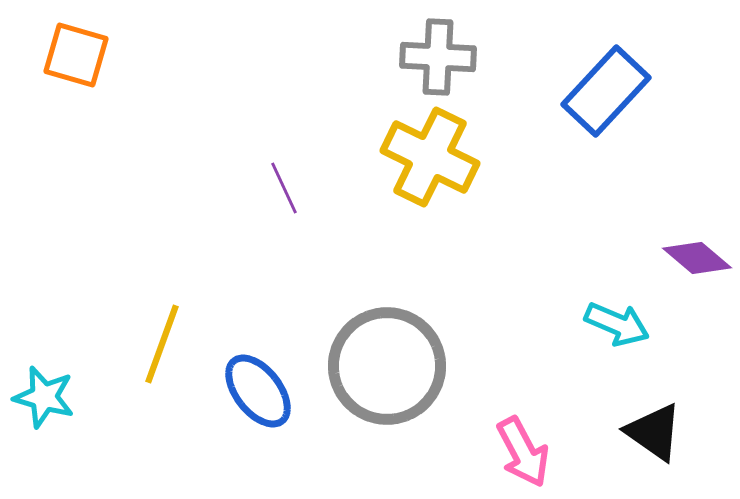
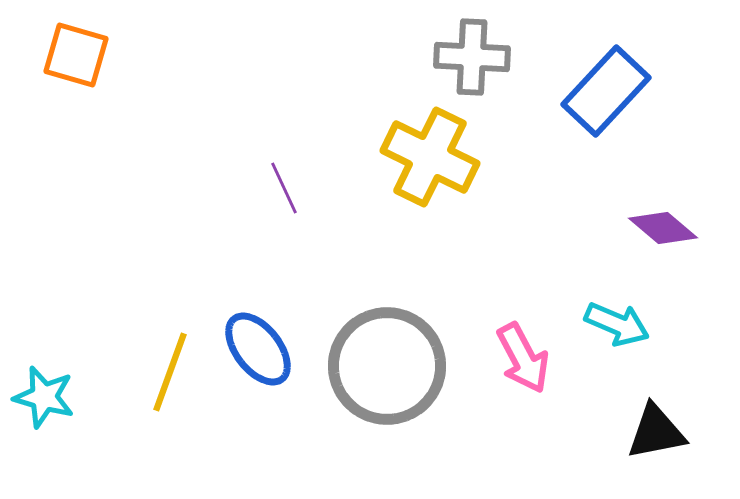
gray cross: moved 34 px right
purple diamond: moved 34 px left, 30 px up
yellow line: moved 8 px right, 28 px down
blue ellipse: moved 42 px up
black triangle: moved 2 px right; rotated 46 degrees counterclockwise
pink arrow: moved 94 px up
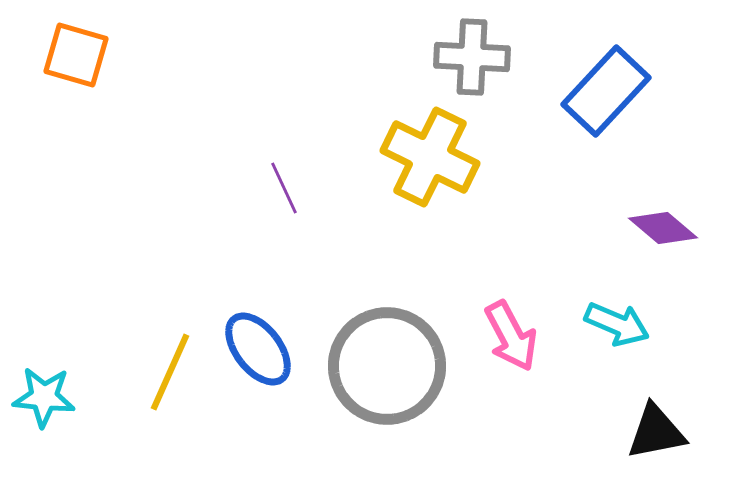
pink arrow: moved 12 px left, 22 px up
yellow line: rotated 4 degrees clockwise
cyan star: rotated 10 degrees counterclockwise
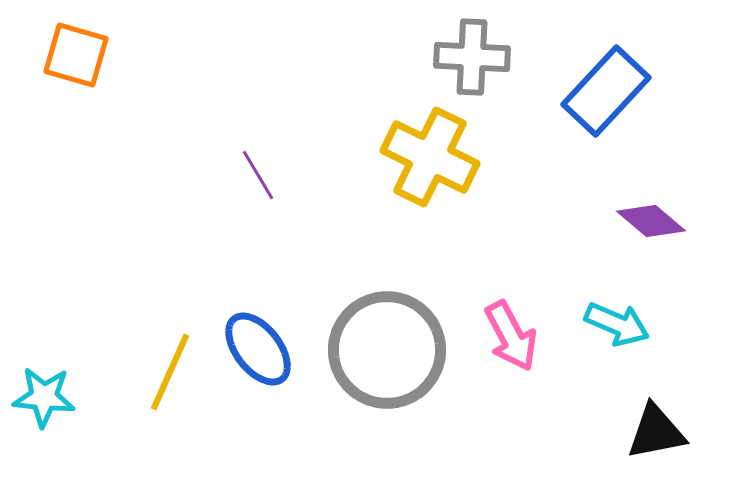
purple line: moved 26 px left, 13 px up; rotated 6 degrees counterclockwise
purple diamond: moved 12 px left, 7 px up
gray circle: moved 16 px up
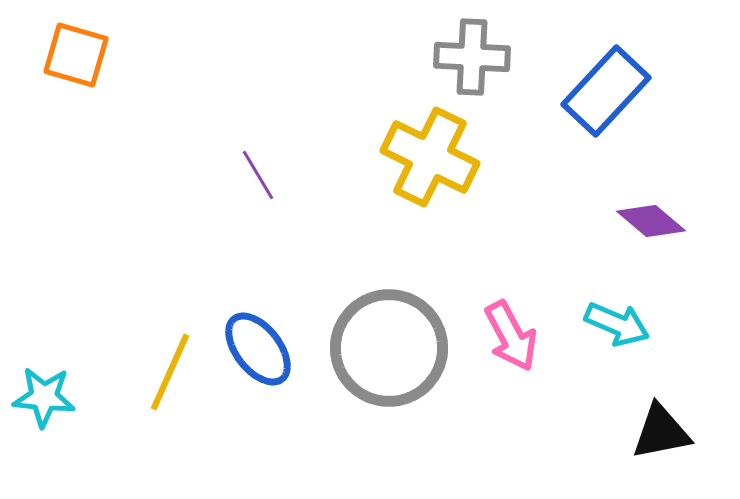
gray circle: moved 2 px right, 2 px up
black triangle: moved 5 px right
